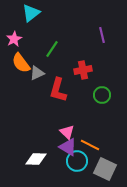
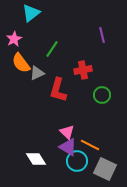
white diamond: rotated 55 degrees clockwise
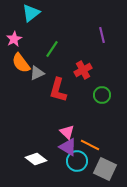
red cross: rotated 18 degrees counterclockwise
white diamond: rotated 20 degrees counterclockwise
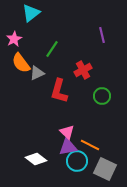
red L-shape: moved 1 px right, 1 px down
green circle: moved 1 px down
purple triangle: rotated 42 degrees counterclockwise
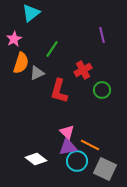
orange semicircle: rotated 125 degrees counterclockwise
green circle: moved 6 px up
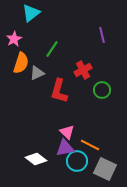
purple triangle: moved 3 px left, 1 px down
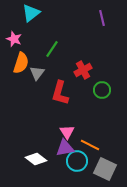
purple line: moved 17 px up
pink star: rotated 21 degrees counterclockwise
gray triangle: rotated 28 degrees counterclockwise
red L-shape: moved 1 px right, 2 px down
pink triangle: rotated 14 degrees clockwise
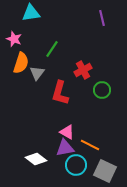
cyan triangle: rotated 30 degrees clockwise
pink triangle: rotated 28 degrees counterclockwise
cyan circle: moved 1 px left, 4 px down
gray square: moved 2 px down
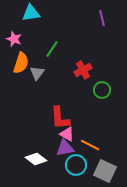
red L-shape: moved 25 px down; rotated 20 degrees counterclockwise
pink triangle: moved 2 px down
